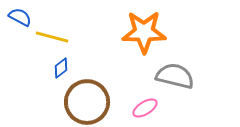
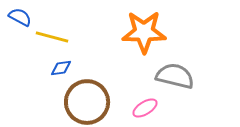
blue diamond: rotated 30 degrees clockwise
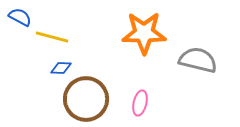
orange star: moved 1 px down
blue diamond: rotated 10 degrees clockwise
gray semicircle: moved 23 px right, 16 px up
brown circle: moved 1 px left, 3 px up
pink ellipse: moved 5 px left, 5 px up; rotated 45 degrees counterclockwise
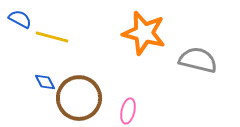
blue semicircle: moved 2 px down
orange star: rotated 15 degrees clockwise
blue diamond: moved 16 px left, 14 px down; rotated 60 degrees clockwise
brown circle: moved 7 px left, 1 px up
pink ellipse: moved 12 px left, 8 px down
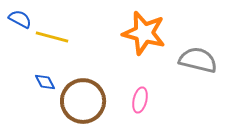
brown circle: moved 4 px right, 3 px down
pink ellipse: moved 12 px right, 11 px up
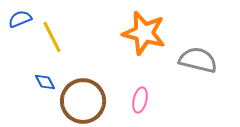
blue semicircle: rotated 50 degrees counterclockwise
yellow line: rotated 48 degrees clockwise
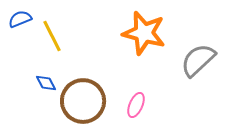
yellow line: moved 1 px up
gray semicircle: rotated 57 degrees counterclockwise
blue diamond: moved 1 px right, 1 px down
pink ellipse: moved 4 px left, 5 px down; rotated 10 degrees clockwise
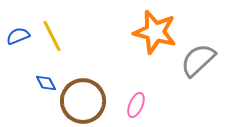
blue semicircle: moved 2 px left, 17 px down
orange star: moved 11 px right, 1 px up
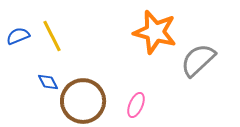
blue diamond: moved 2 px right, 1 px up
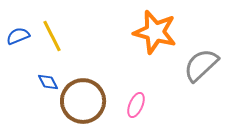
gray semicircle: moved 3 px right, 5 px down
